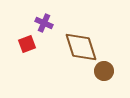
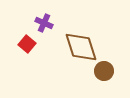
red square: rotated 30 degrees counterclockwise
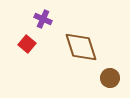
purple cross: moved 1 px left, 4 px up
brown circle: moved 6 px right, 7 px down
